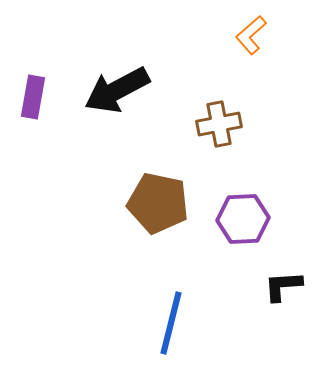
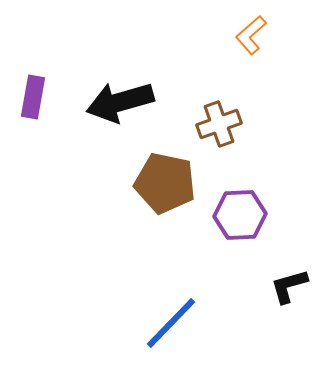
black arrow: moved 3 px right, 12 px down; rotated 12 degrees clockwise
brown cross: rotated 9 degrees counterclockwise
brown pentagon: moved 7 px right, 20 px up
purple hexagon: moved 3 px left, 4 px up
black L-shape: moved 6 px right; rotated 12 degrees counterclockwise
blue line: rotated 30 degrees clockwise
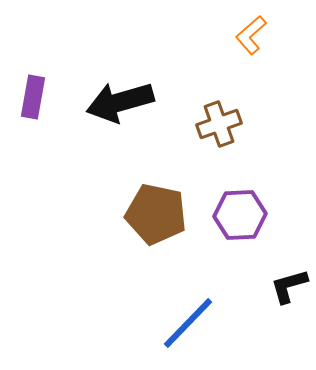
brown pentagon: moved 9 px left, 31 px down
blue line: moved 17 px right
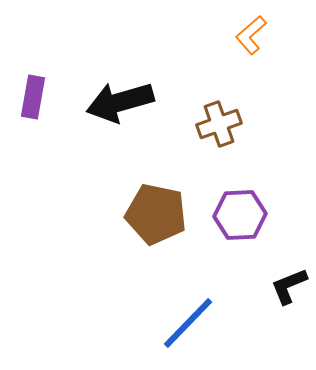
black L-shape: rotated 6 degrees counterclockwise
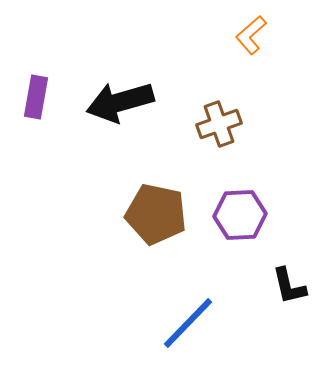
purple rectangle: moved 3 px right
black L-shape: rotated 81 degrees counterclockwise
